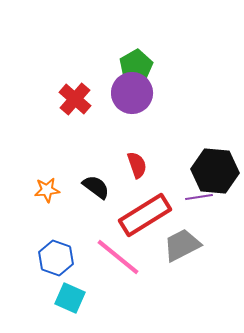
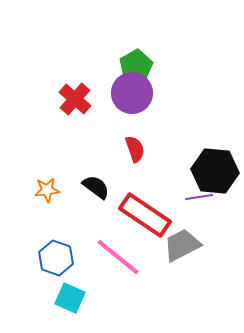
red semicircle: moved 2 px left, 16 px up
red rectangle: rotated 66 degrees clockwise
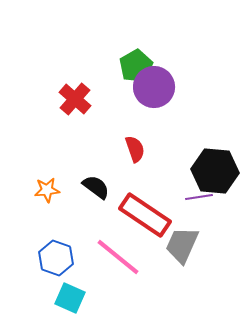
purple circle: moved 22 px right, 6 px up
gray trapezoid: rotated 39 degrees counterclockwise
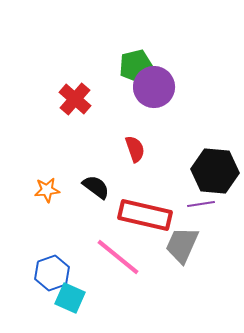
green pentagon: rotated 16 degrees clockwise
purple line: moved 2 px right, 7 px down
red rectangle: rotated 21 degrees counterclockwise
blue hexagon: moved 4 px left, 15 px down; rotated 20 degrees clockwise
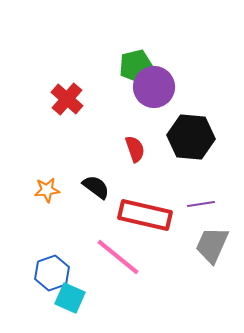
red cross: moved 8 px left
black hexagon: moved 24 px left, 34 px up
gray trapezoid: moved 30 px right
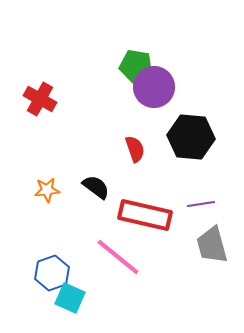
green pentagon: rotated 24 degrees clockwise
red cross: moved 27 px left; rotated 12 degrees counterclockwise
gray trapezoid: rotated 39 degrees counterclockwise
